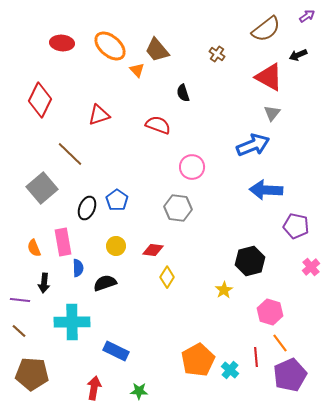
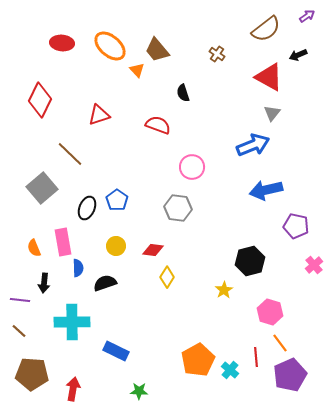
blue arrow at (266, 190): rotated 16 degrees counterclockwise
pink cross at (311, 267): moved 3 px right, 2 px up
red arrow at (94, 388): moved 21 px left, 1 px down
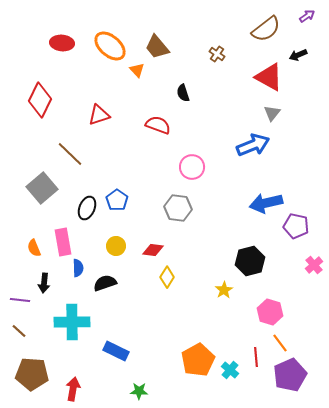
brown trapezoid at (157, 50): moved 3 px up
blue arrow at (266, 190): moved 13 px down
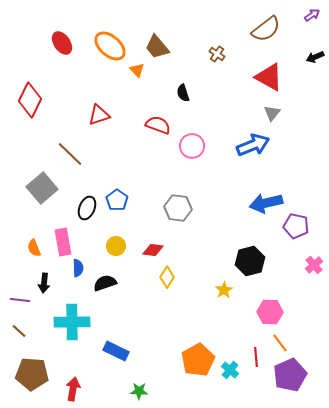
purple arrow at (307, 16): moved 5 px right, 1 px up
red ellipse at (62, 43): rotated 50 degrees clockwise
black arrow at (298, 55): moved 17 px right, 2 px down
red diamond at (40, 100): moved 10 px left
pink circle at (192, 167): moved 21 px up
pink hexagon at (270, 312): rotated 15 degrees counterclockwise
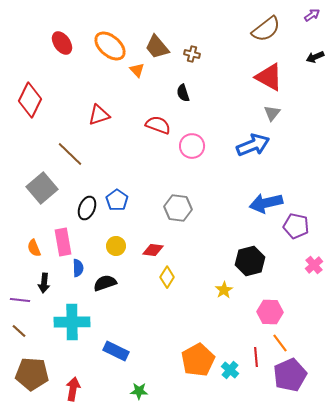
brown cross at (217, 54): moved 25 px left; rotated 21 degrees counterclockwise
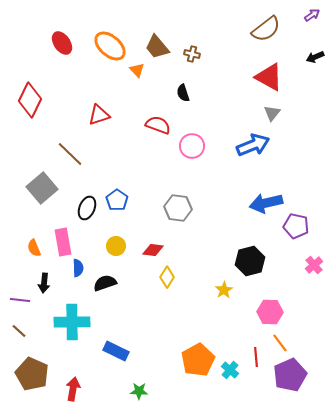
brown pentagon at (32, 374): rotated 20 degrees clockwise
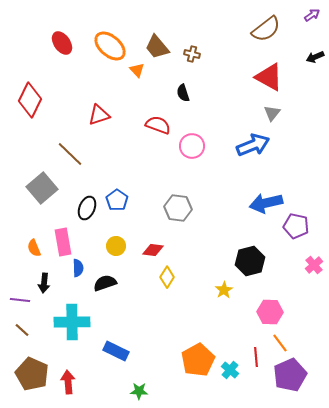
brown line at (19, 331): moved 3 px right, 1 px up
red arrow at (73, 389): moved 5 px left, 7 px up; rotated 15 degrees counterclockwise
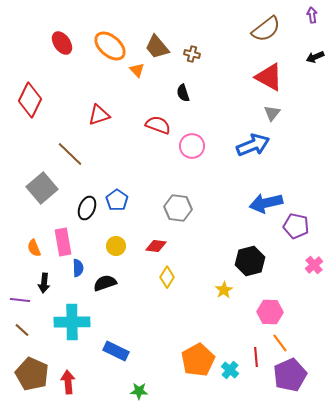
purple arrow at (312, 15): rotated 63 degrees counterclockwise
red diamond at (153, 250): moved 3 px right, 4 px up
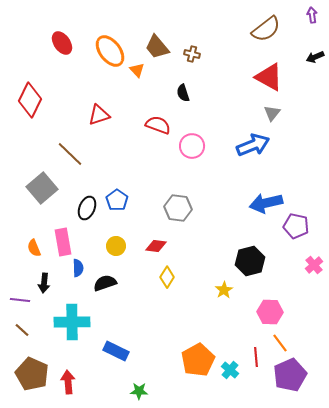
orange ellipse at (110, 46): moved 5 px down; rotated 12 degrees clockwise
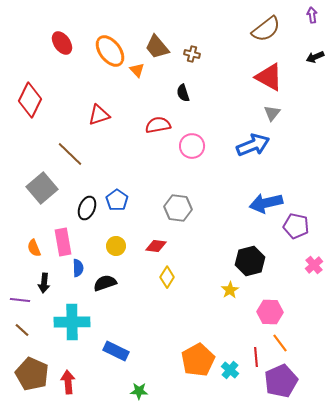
red semicircle at (158, 125): rotated 30 degrees counterclockwise
yellow star at (224, 290): moved 6 px right
purple pentagon at (290, 375): moved 9 px left, 6 px down
